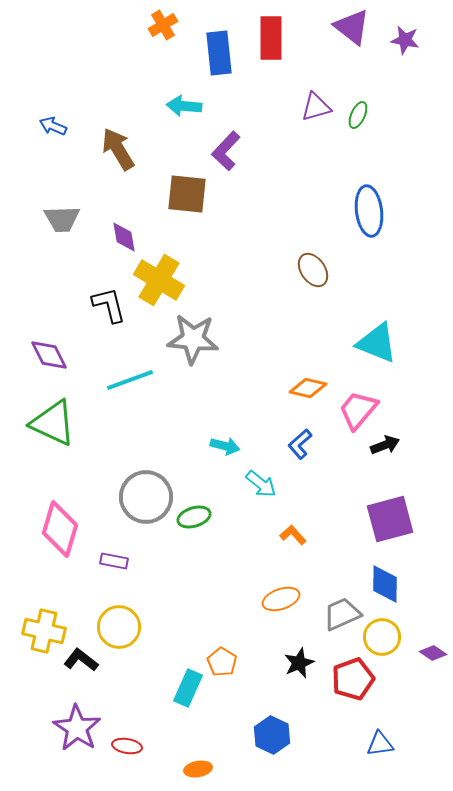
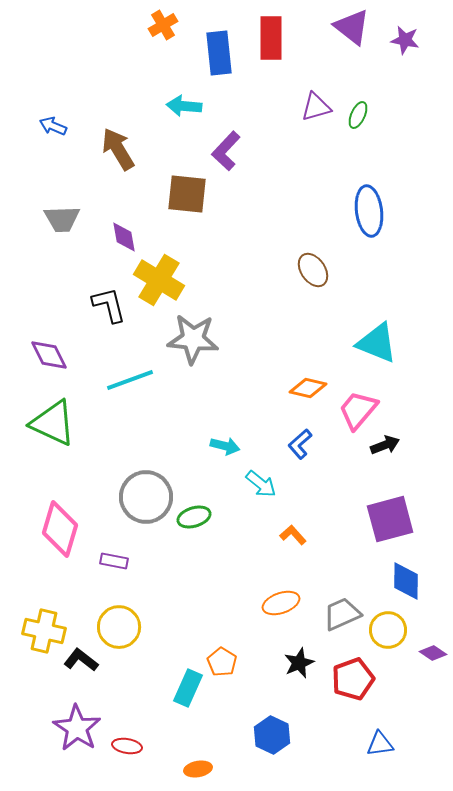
blue diamond at (385, 584): moved 21 px right, 3 px up
orange ellipse at (281, 599): moved 4 px down
yellow circle at (382, 637): moved 6 px right, 7 px up
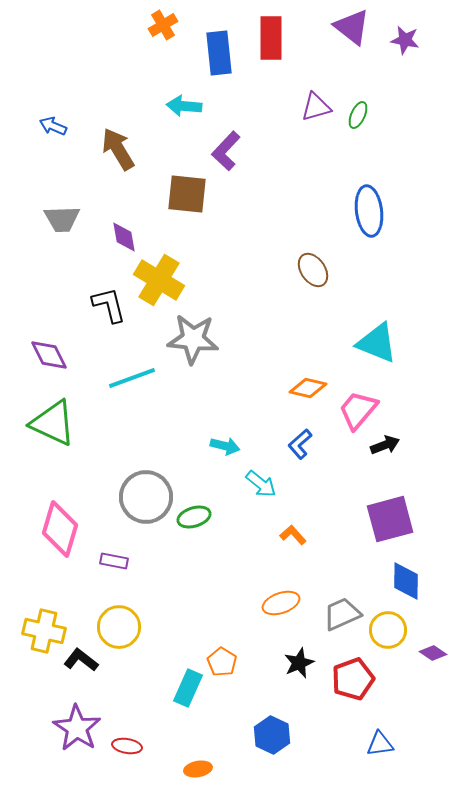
cyan line at (130, 380): moved 2 px right, 2 px up
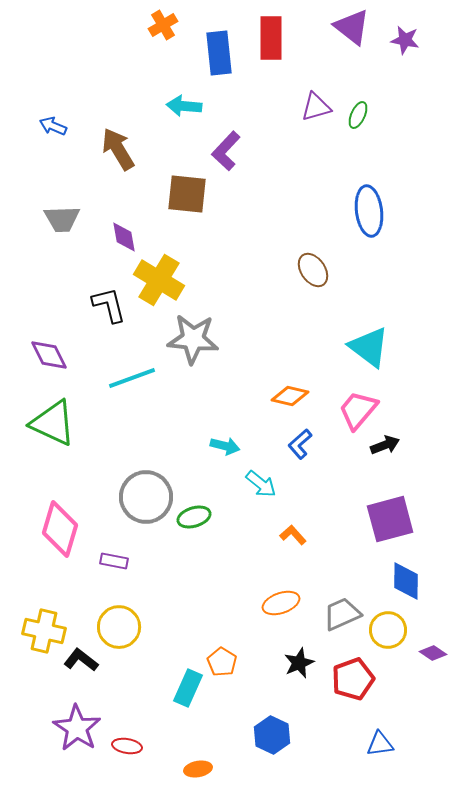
cyan triangle at (377, 343): moved 8 px left, 4 px down; rotated 15 degrees clockwise
orange diamond at (308, 388): moved 18 px left, 8 px down
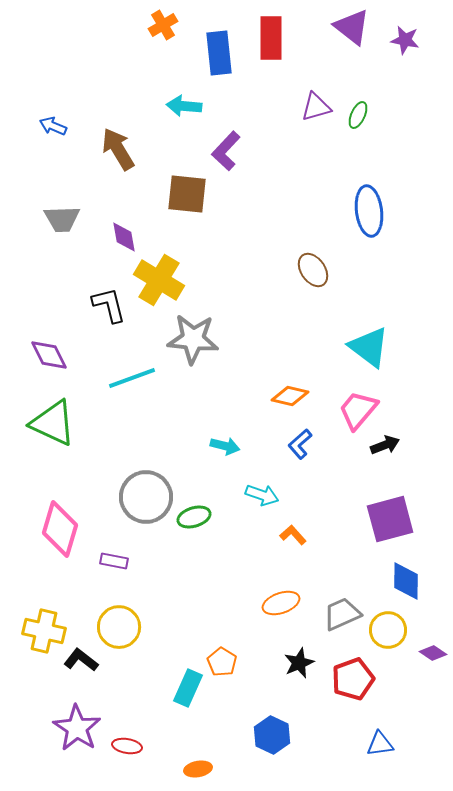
cyan arrow at (261, 484): moved 1 px right, 11 px down; rotated 20 degrees counterclockwise
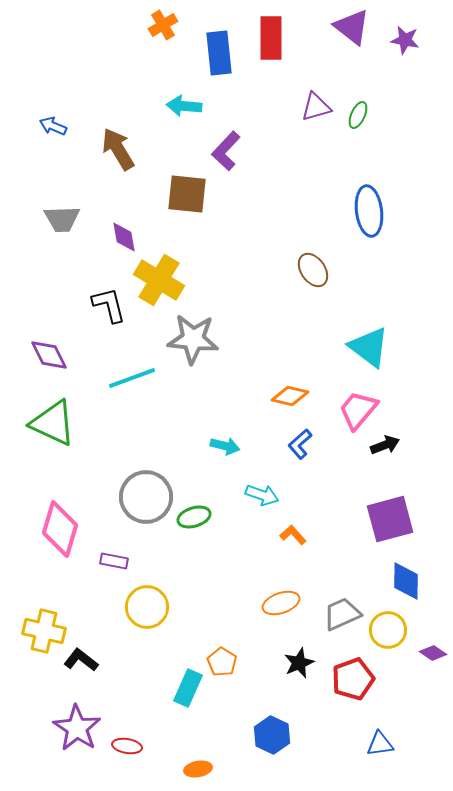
yellow circle at (119, 627): moved 28 px right, 20 px up
